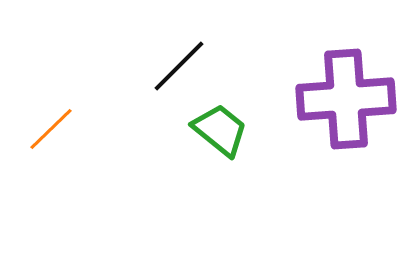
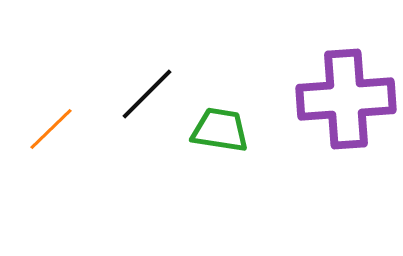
black line: moved 32 px left, 28 px down
green trapezoid: rotated 30 degrees counterclockwise
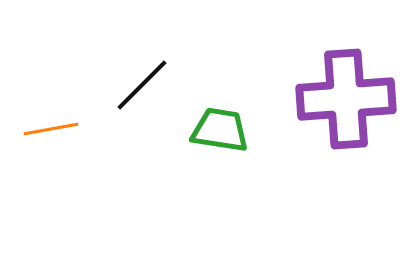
black line: moved 5 px left, 9 px up
orange line: rotated 34 degrees clockwise
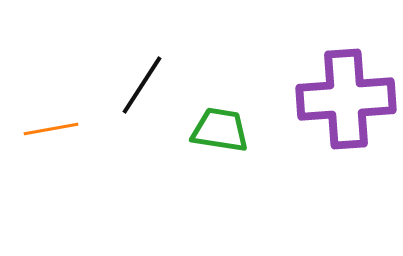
black line: rotated 12 degrees counterclockwise
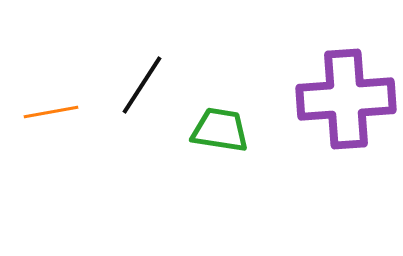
orange line: moved 17 px up
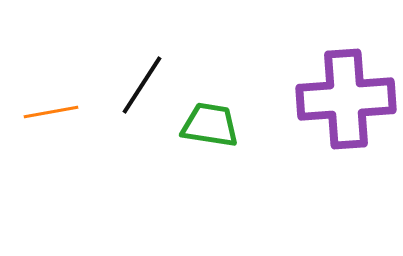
green trapezoid: moved 10 px left, 5 px up
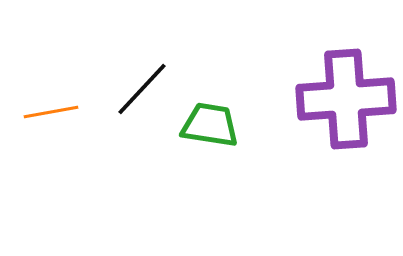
black line: moved 4 px down; rotated 10 degrees clockwise
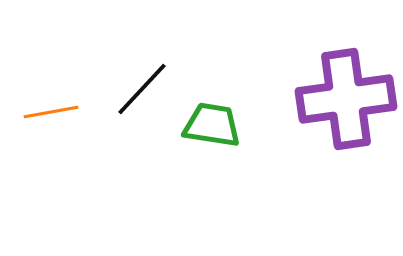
purple cross: rotated 4 degrees counterclockwise
green trapezoid: moved 2 px right
